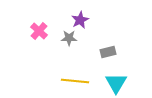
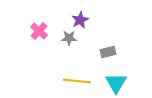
yellow line: moved 2 px right
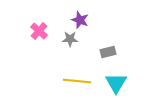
purple star: rotated 24 degrees counterclockwise
gray star: moved 1 px right, 1 px down
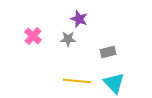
purple star: moved 1 px left, 1 px up
pink cross: moved 6 px left, 5 px down
gray star: moved 2 px left
cyan triangle: moved 2 px left; rotated 15 degrees counterclockwise
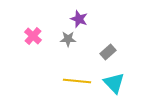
gray rectangle: rotated 28 degrees counterclockwise
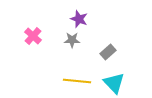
gray star: moved 4 px right, 1 px down
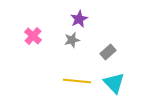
purple star: rotated 24 degrees clockwise
gray star: rotated 14 degrees counterclockwise
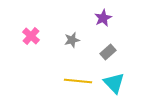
purple star: moved 24 px right, 1 px up
pink cross: moved 2 px left
yellow line: moved 1 px right
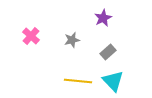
cyan triangle: moved 1 px left, 2 px up
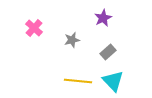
pink cross: moved 3 px right, 8 px up
